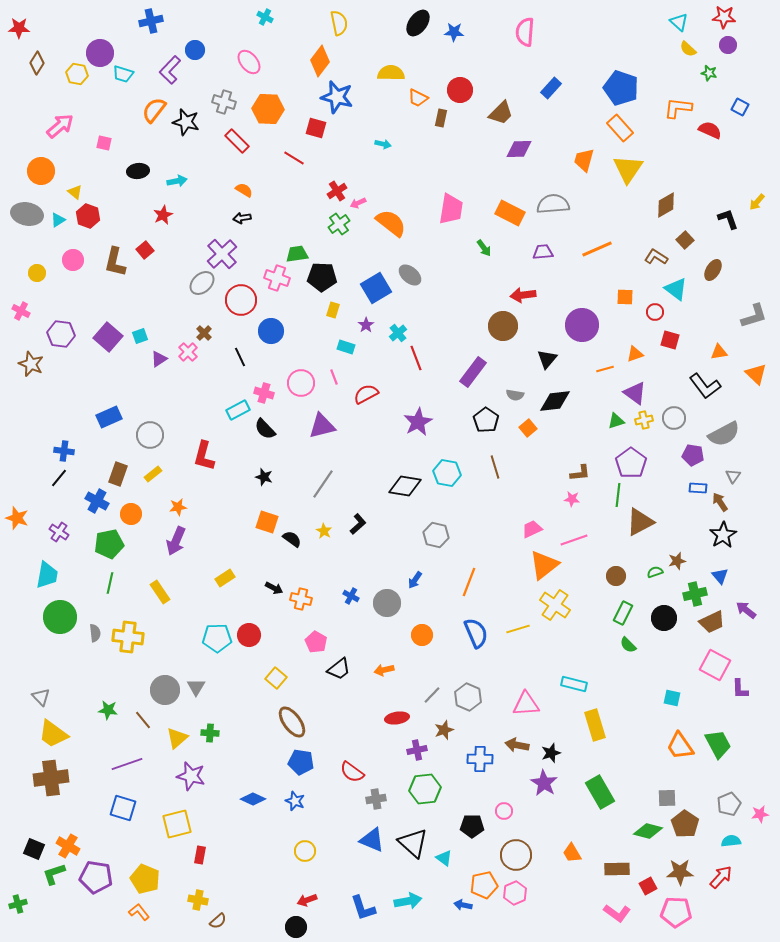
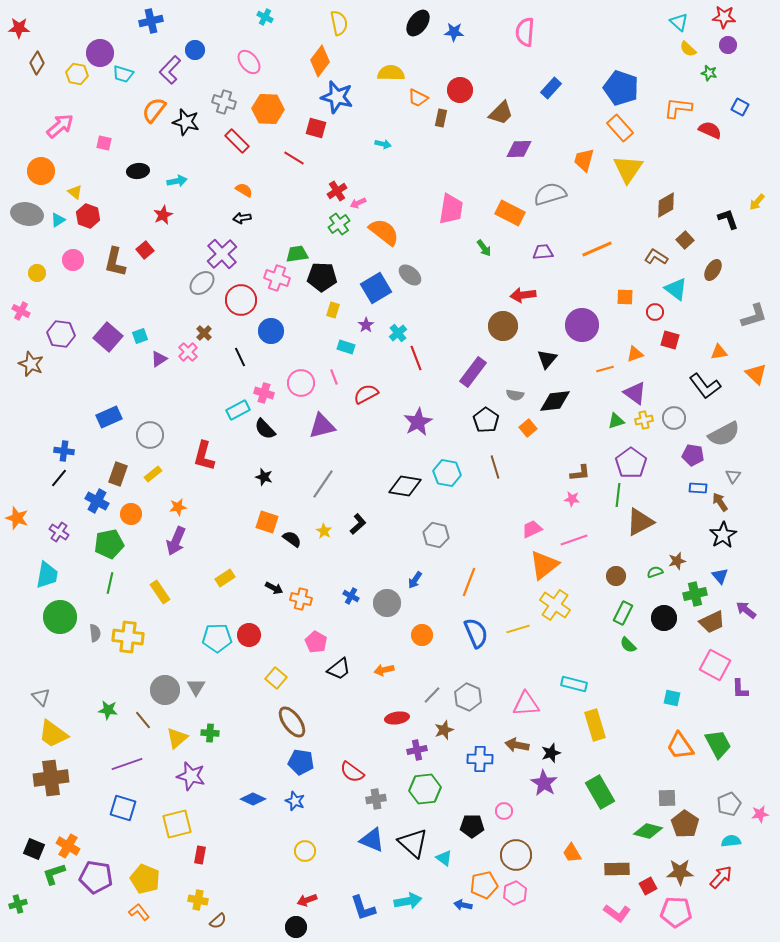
gray semicircle at (553, 204): moved 3 px left, 10 px up; rotated 12 degrees counterclockwise
orange semicircle at (391, 223): moved 7 px left, 9 px down
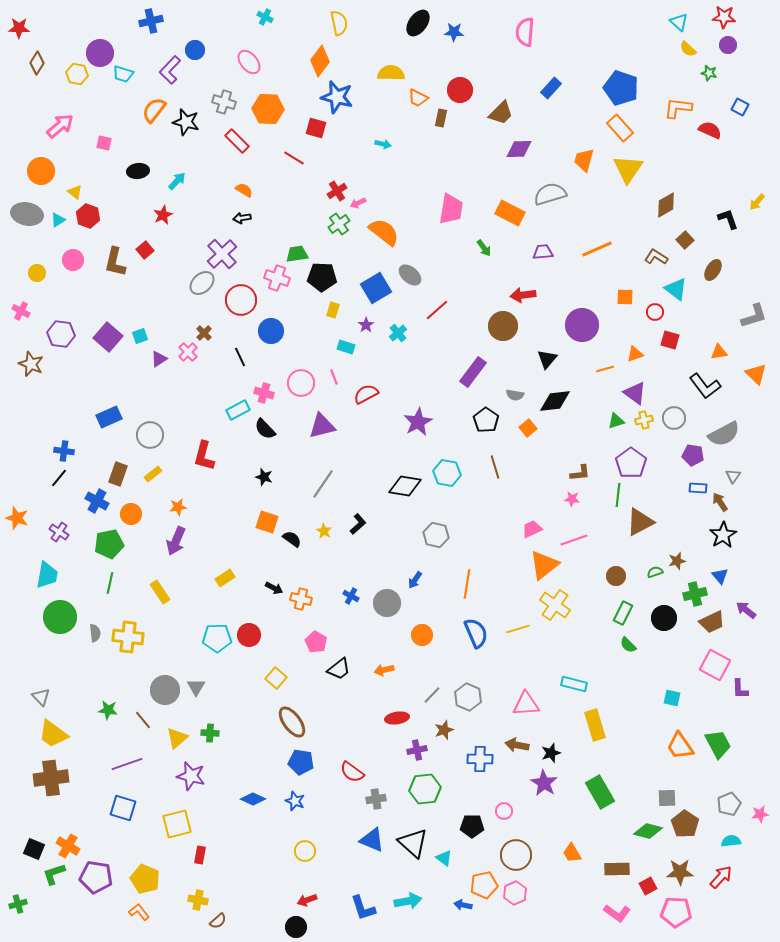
cyan arrow at (177, 181): rotated 36 degrees counterclockwise
red line at (416, 358): moved 21 px right, 48 px up; rotated 70 degrees clockwise
orange line at (469, 582): moved 2 px left, 2 px down; rotated 12 degrees counterclockwise
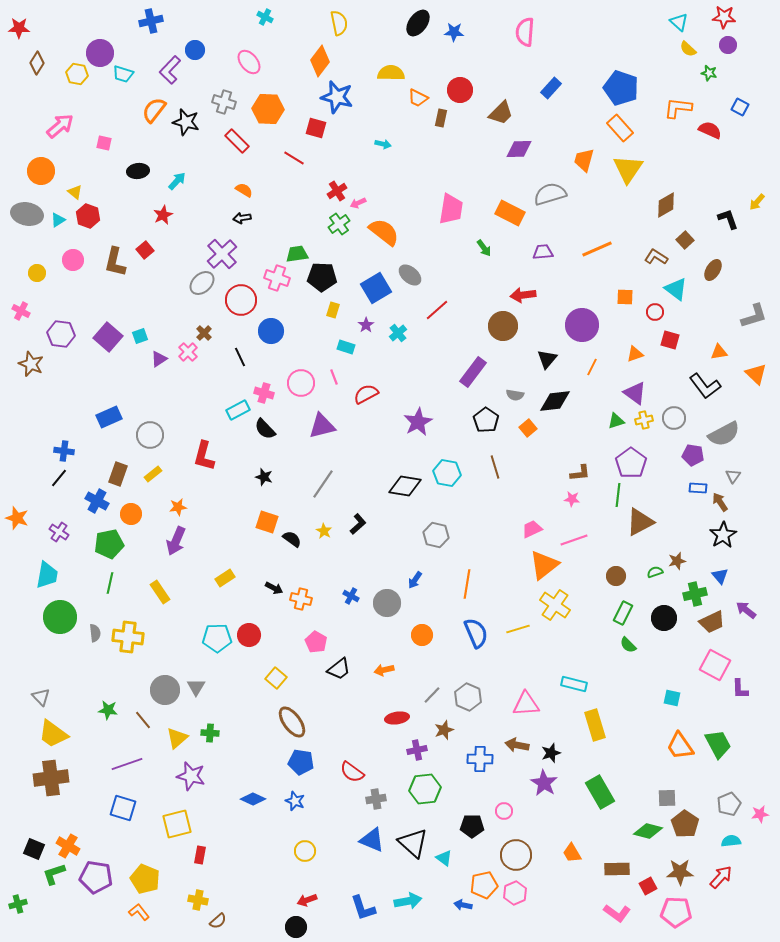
orange line at (605, 369): moved 13 px left, 2 px up; rotated 48 degrees counterclockwise
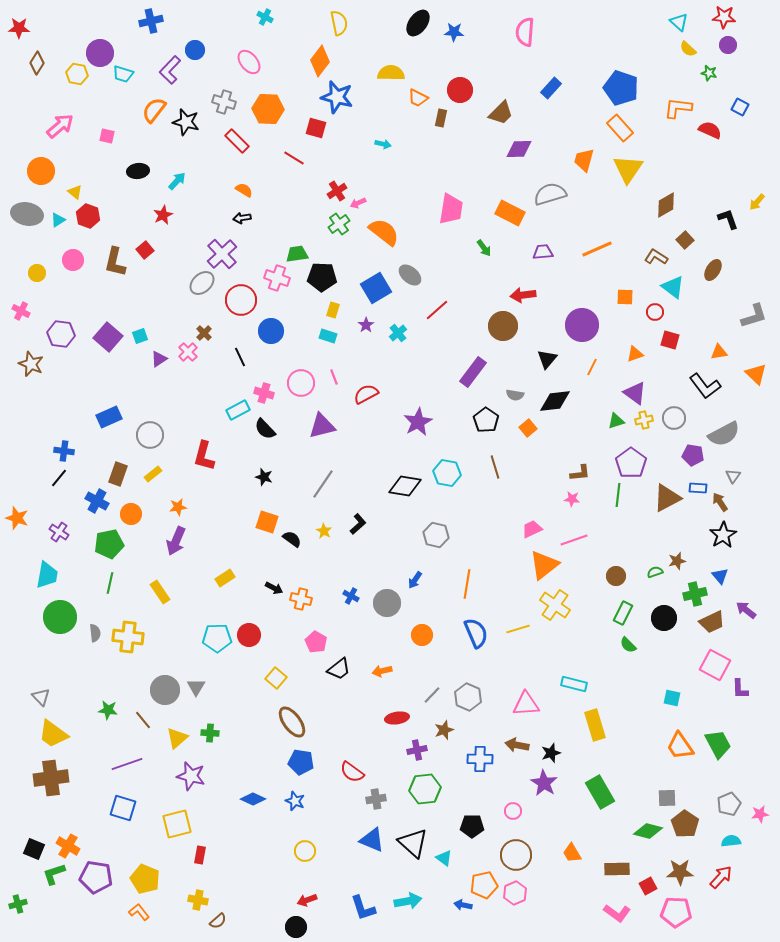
pink square at (104, 143): moved 3 px right, 7 px up
cyan triangle at (676, 289): moved 3 px left, 2 px up
cyan rectangle at (346, 347): moved 18 px left, 11 px up
brown triangle at (640, 522): moved 27 px right, 24 px up
orange arrow at (384, 670): moved 2 px left, 1 px down
pink circle at (504, 811): moved 9 px right
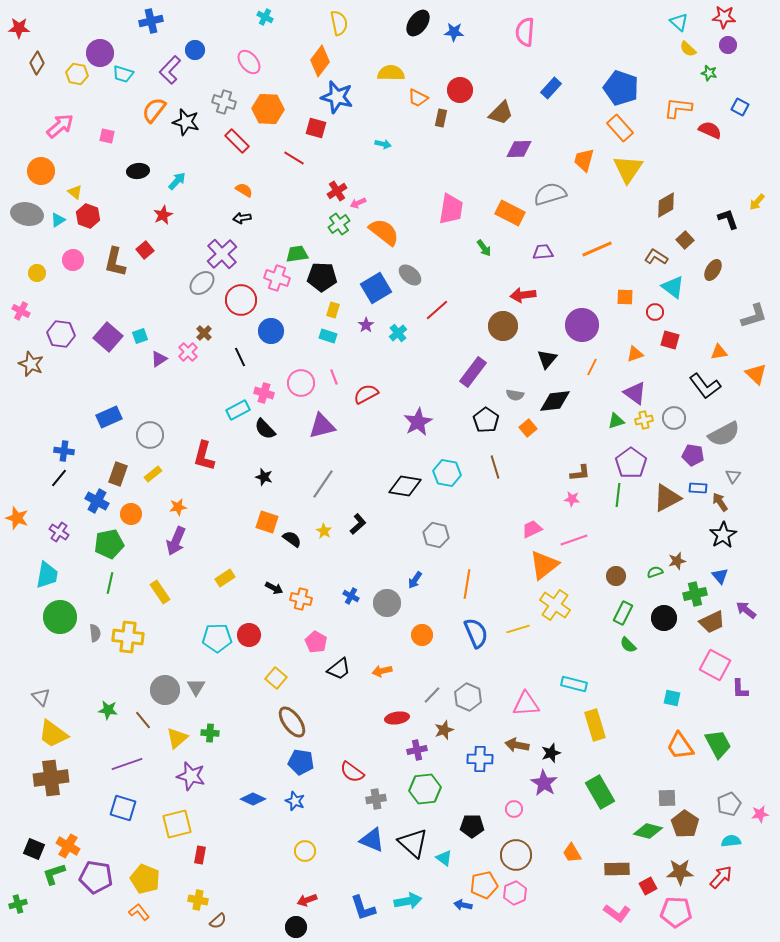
pink circle at (513, 811): moved 1 px right, 2 px up
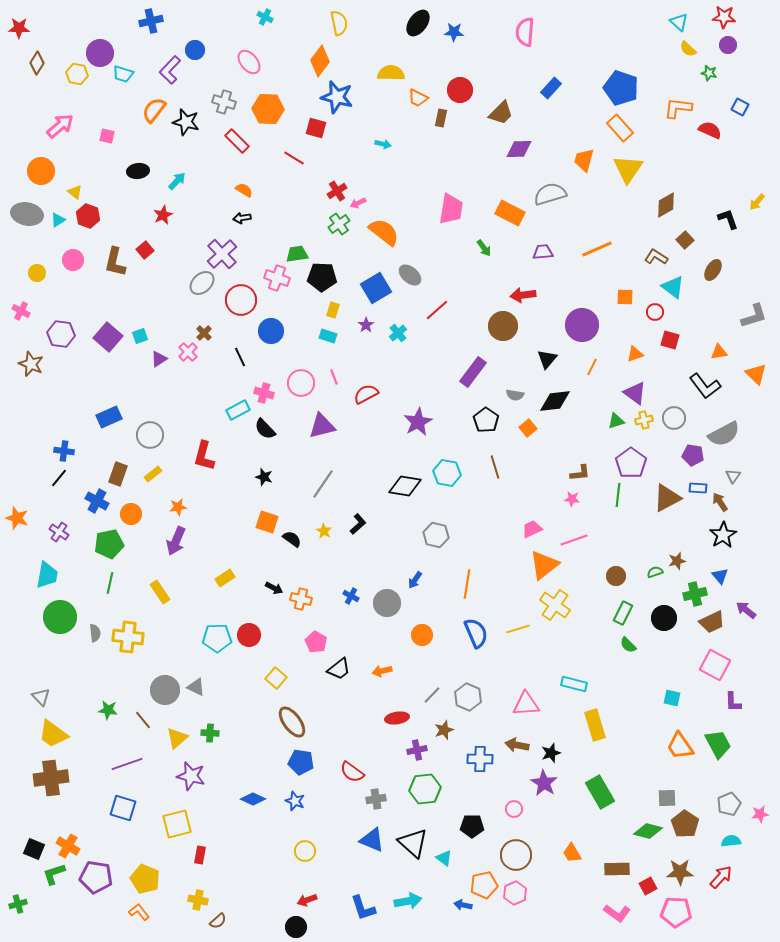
gray triangle at (196, 687): rotated 36 degrees counterclockwise
purple L-shape at (740, 689): moved 7 px left, 13 px down
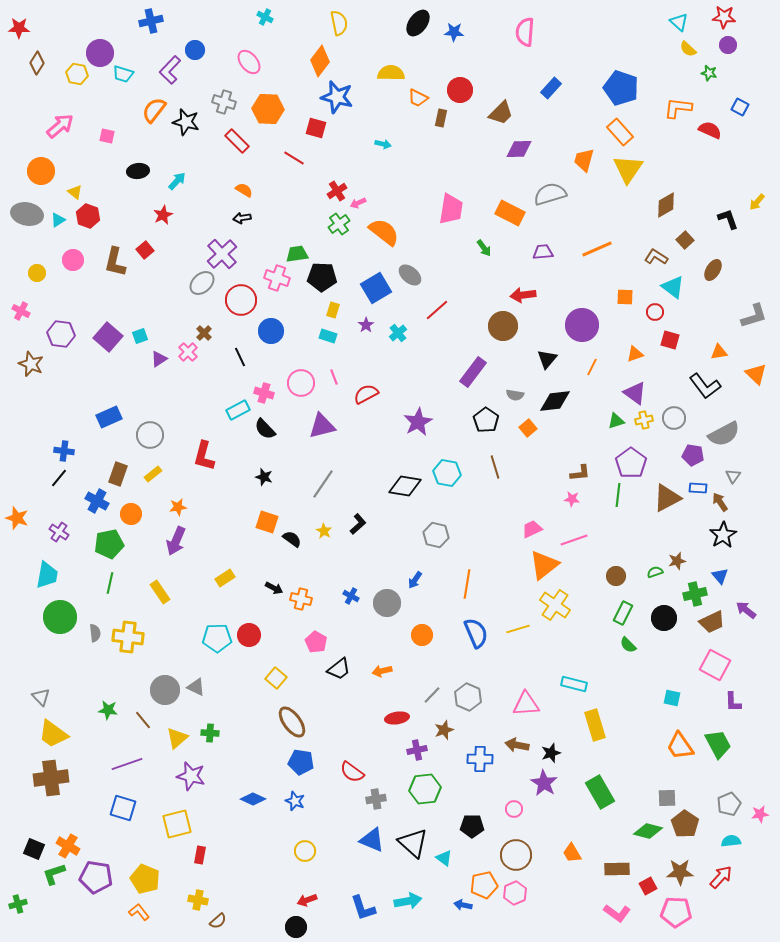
orange rectangle at (620, 128): moved 4 px down
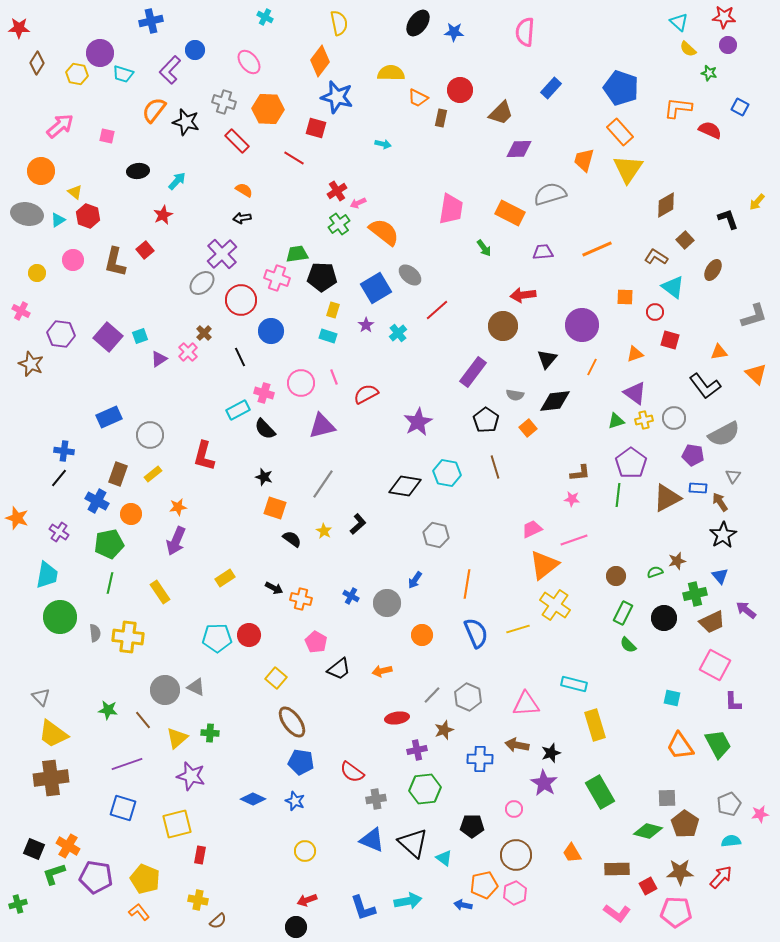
orange square at (267, 522): moved 8 px right, 14 px up
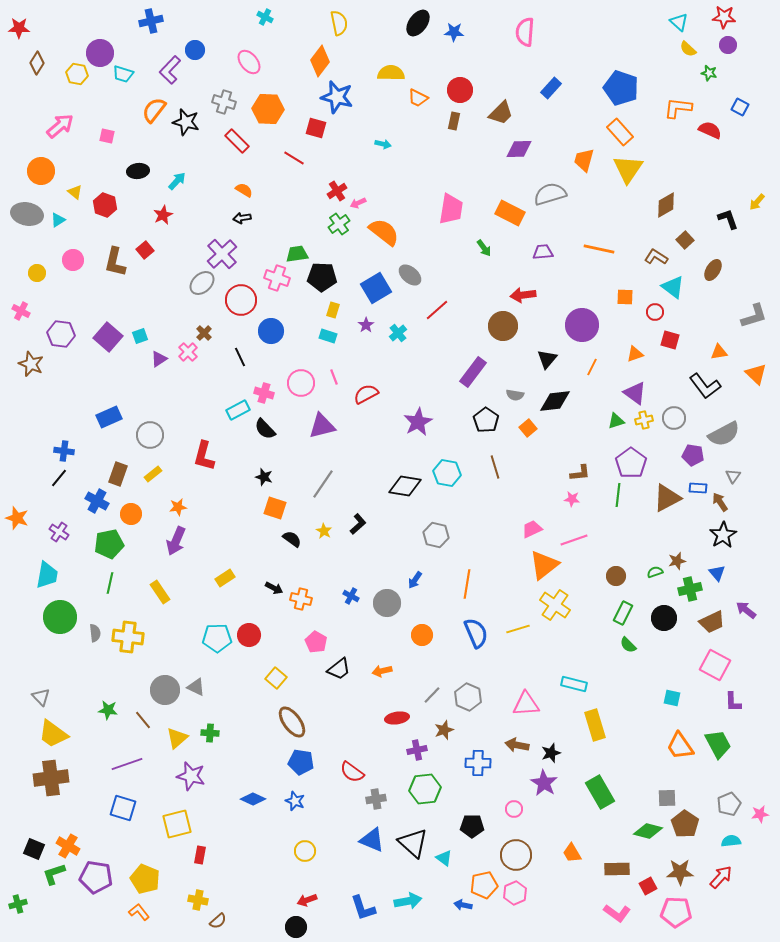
brown rectangle at (441, 118): moved 13 px right, 3 px down
red hexagon at (88, 216): moved 17 px right, 11 px up
orange line at (597, 249): moved 2 px right; rotated 36 degrees clockwise
blue triangle at (720, 576): moved 3 px left, 3 px up
green cross at (695, 594): moved 5 px left, 5 px up
blue cross at (480, 759): moved 2 px left, 4 px down
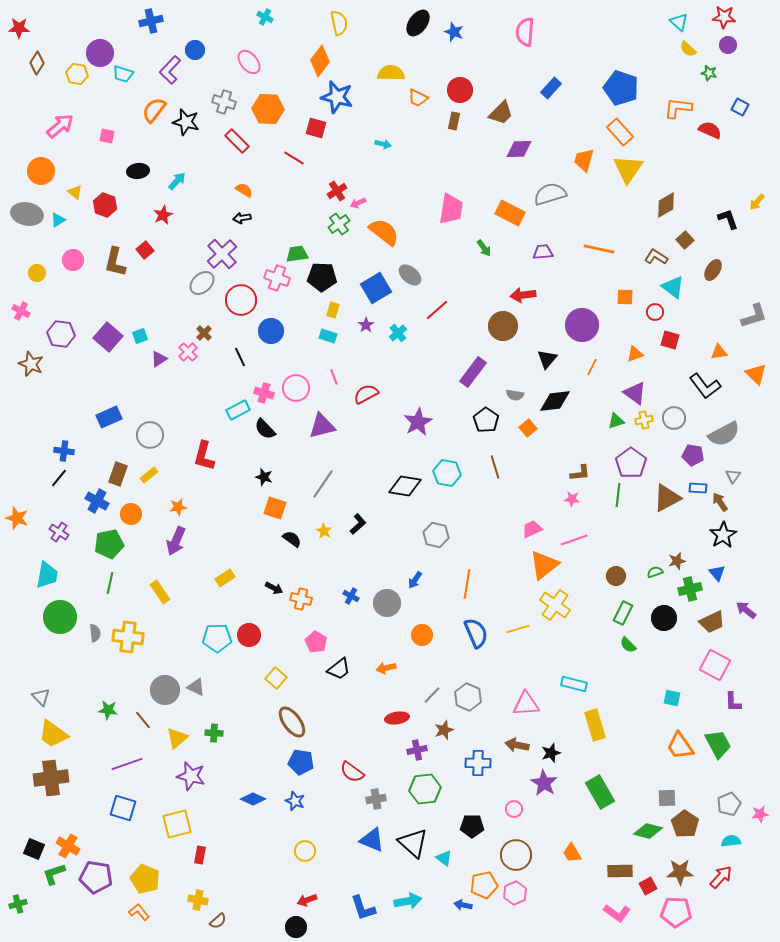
blue star at (454, 32): rotated 18 degrees clockwise
pink circle at (301, 383): moved 5 px left, 5 px down
yellow rectangle at (153, 474): moved 4 px left, 1 px down
orange arrow at (382, 671): moved 4 px right, 3 px up
green cross at (210, 733): moved 4 px right
brown rectangle at (617, 869): moved 3 px right, 2 px down
